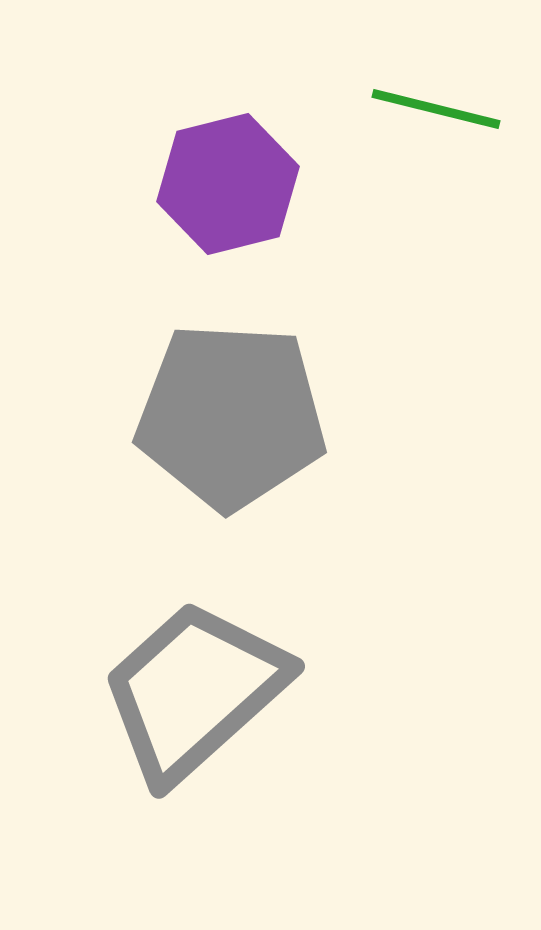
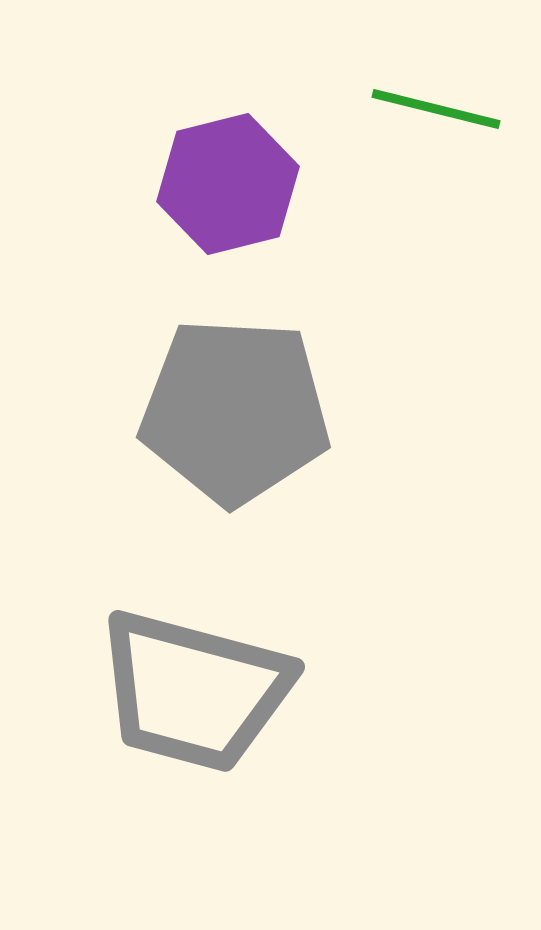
gray pentagon: moved 4 px right, 5 px up
gray trapezoid: rotated 123 degrees counterclockwise
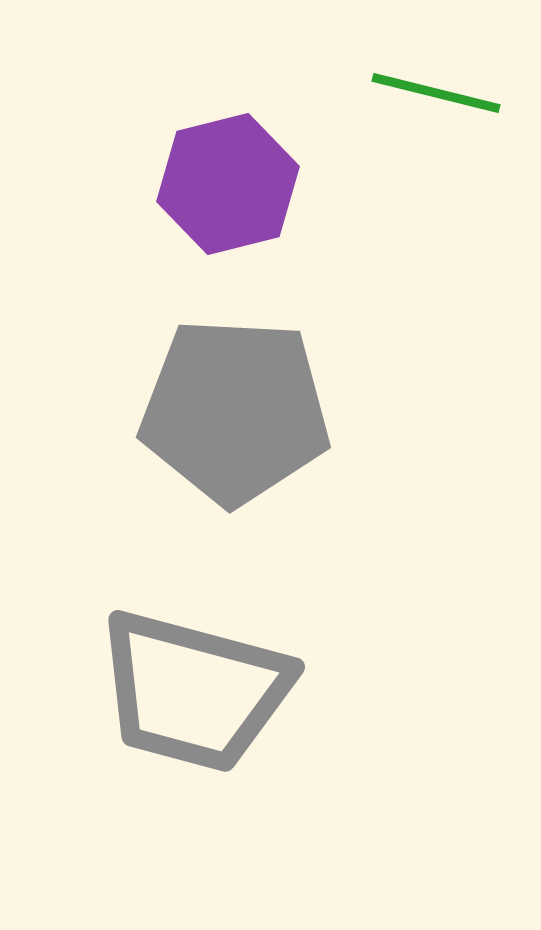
green line: moved 16 px up
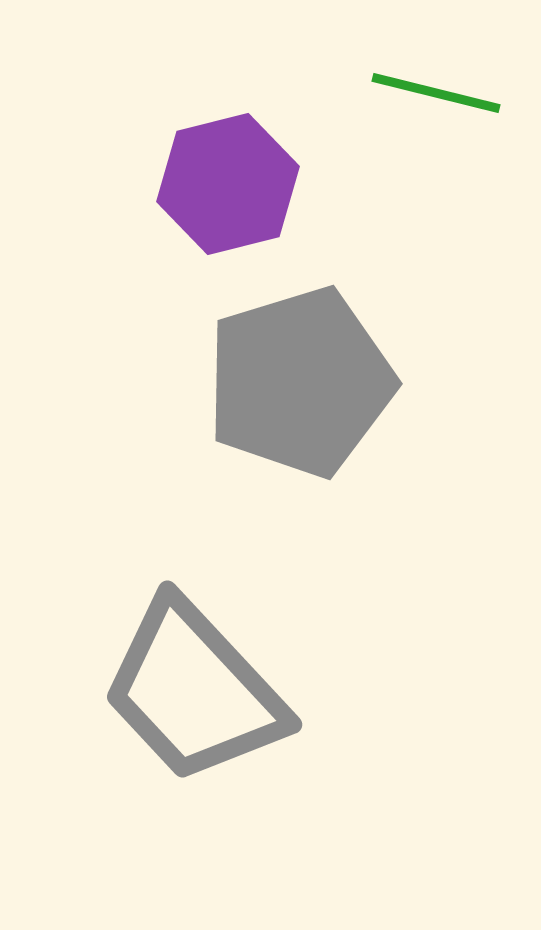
gray pentagon: moved 65 px right, 29 px up; rotated 20 degrees counterclockwise
gray trapezoid: rotated 32 degrees clockwise
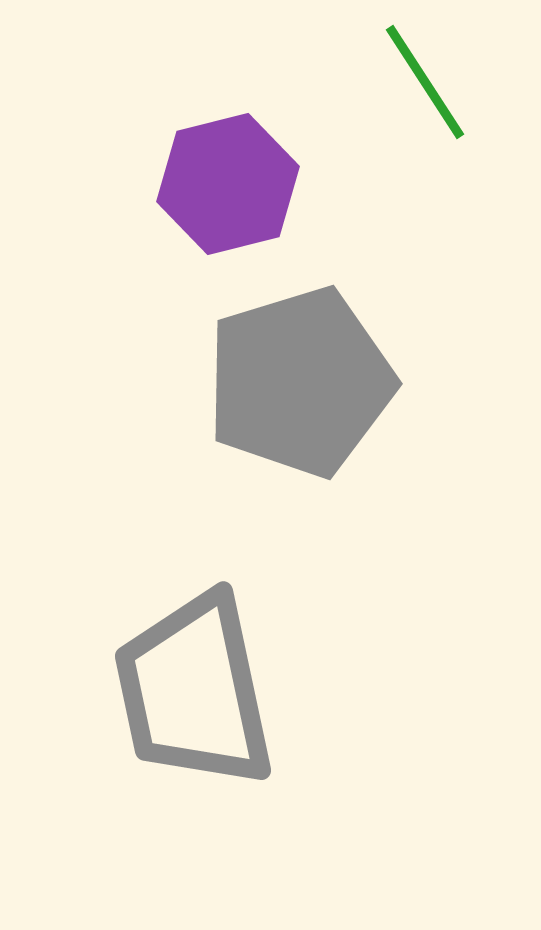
green line: moved 11 px left, 11 px up; rotated 43 degrees clockwise
gray trapezoid: rotated 31 degrees clockwise
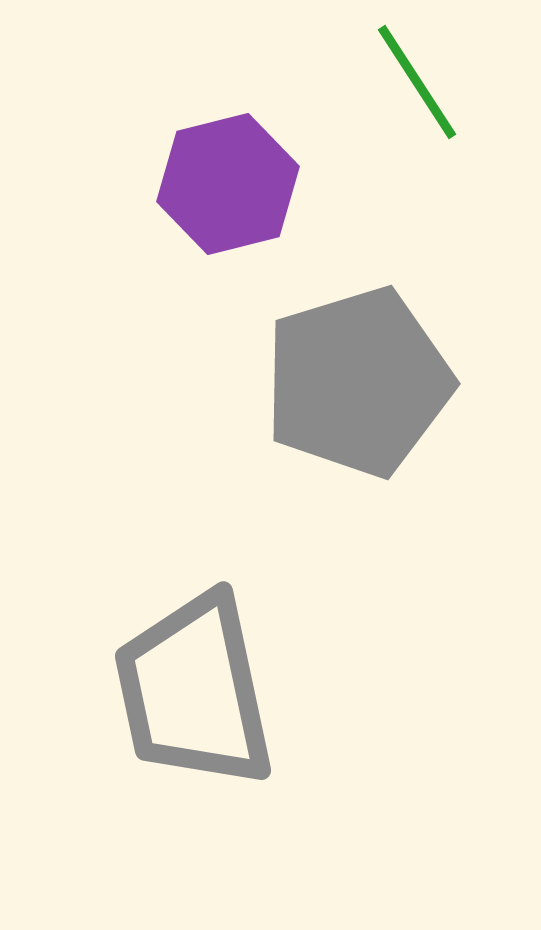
green line: moved 8 px left
gray pentagon: moved 58 px right
